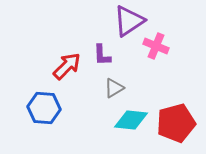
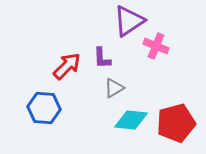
purple L-shape: moved 3 px down
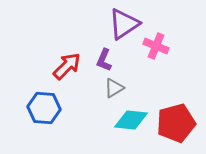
purple triangle: moved 5 px left, 3 px down
purple L-shape: moved 2 px right, 2 px down; rotated 25 degrees clockwise
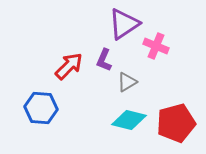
red arrow: moved 2 px right
gray triangle: moved 13 px right, 6 px up
blue hexagon: moved 3 px left
cyan diamond: moved 2 px left; rotated 8 degrees clockwise
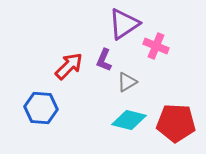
red pentagon: rotated 18 degrees clockwise
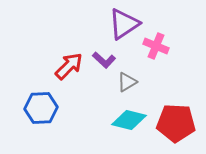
purple L-shape: rotated 70 degrees counterclockwise
blue hexagon: rotated 8 degrees counterclockwise
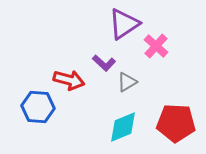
pink cross: rotated 20 degrees clockwise
purple L-shape: moved 3 px down
red arrow: moved 14 px down; rotated 60 degrees clockwise
blue hexagon: moved 3 px left, 1 px up; rotated 8 degrees clockwise
cyan diamond: moved 6 px left, 7 px down; rotated 36 degrees counterclockwise
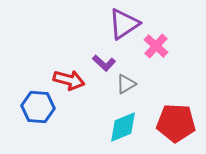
gray triangle: moved 1 px left, 2 px down
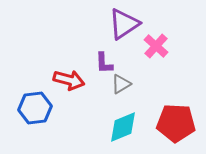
purple L-shape: rotated 45 degrees clockwise
gray triangle: moved 5 px left
blue hexagon: moved 3 px left, 1 px down; rotated 12 degrees counterclockwise
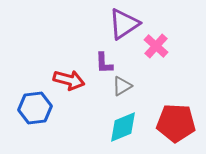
gray triangle: moved 1 px right, 2 px down
